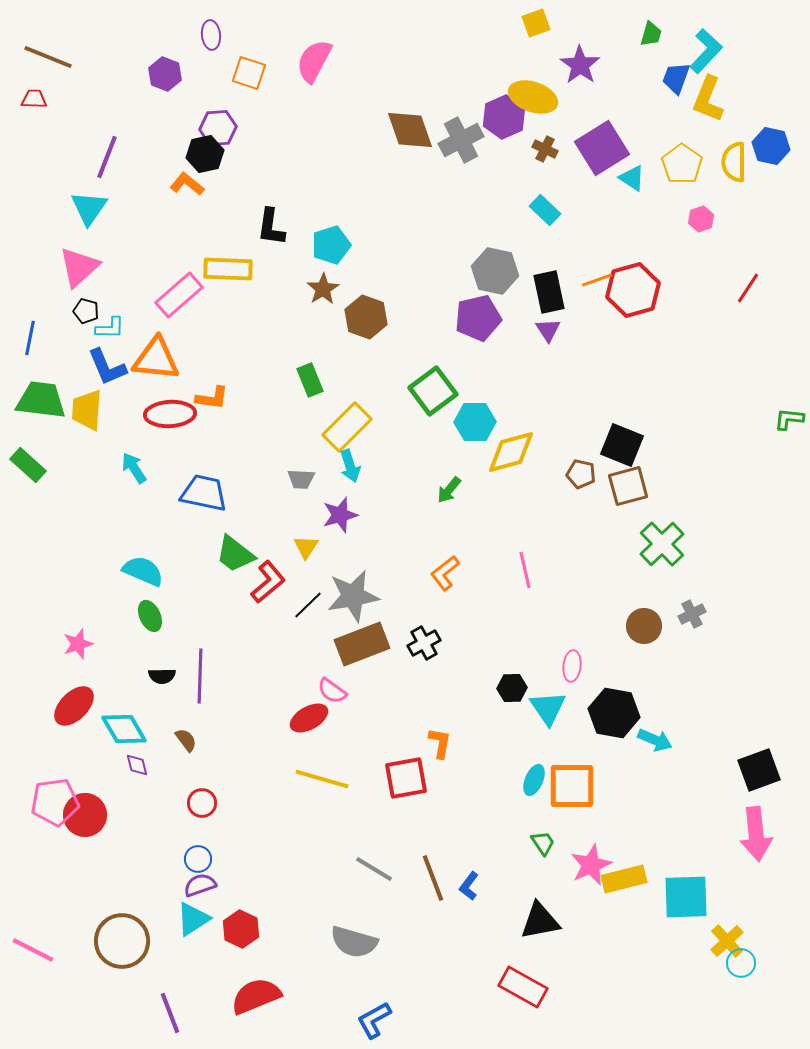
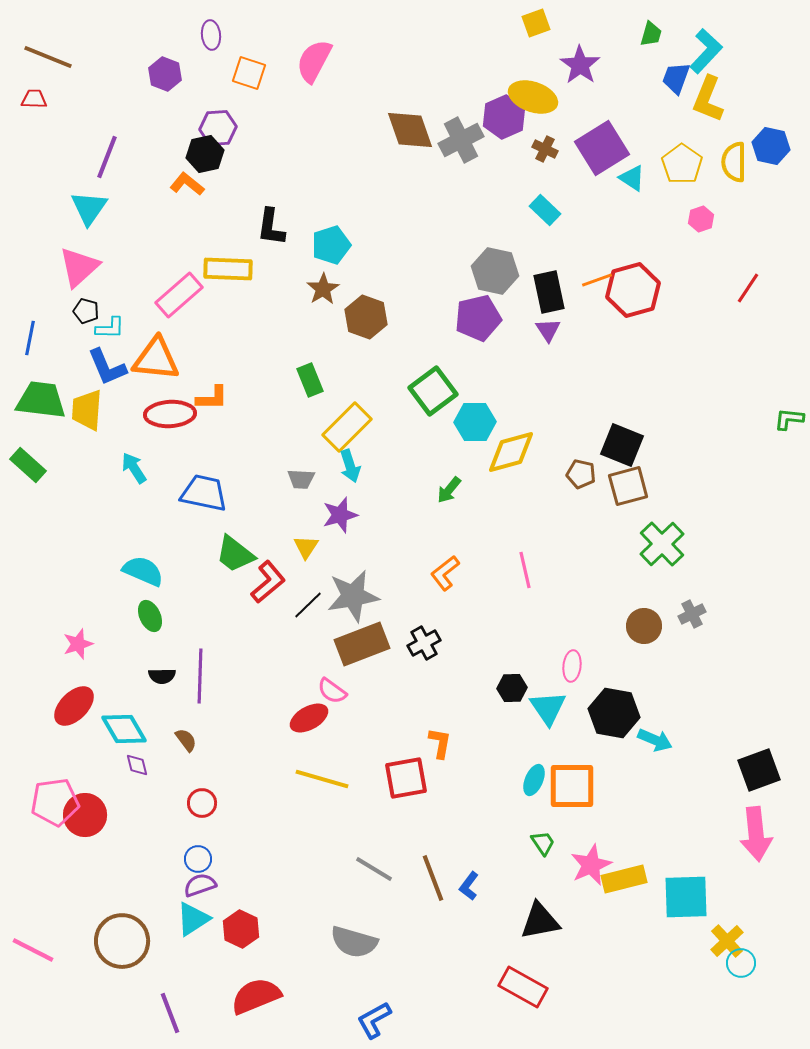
orange L-shape at (212, 398): rotated 8 degrees counterclockwise
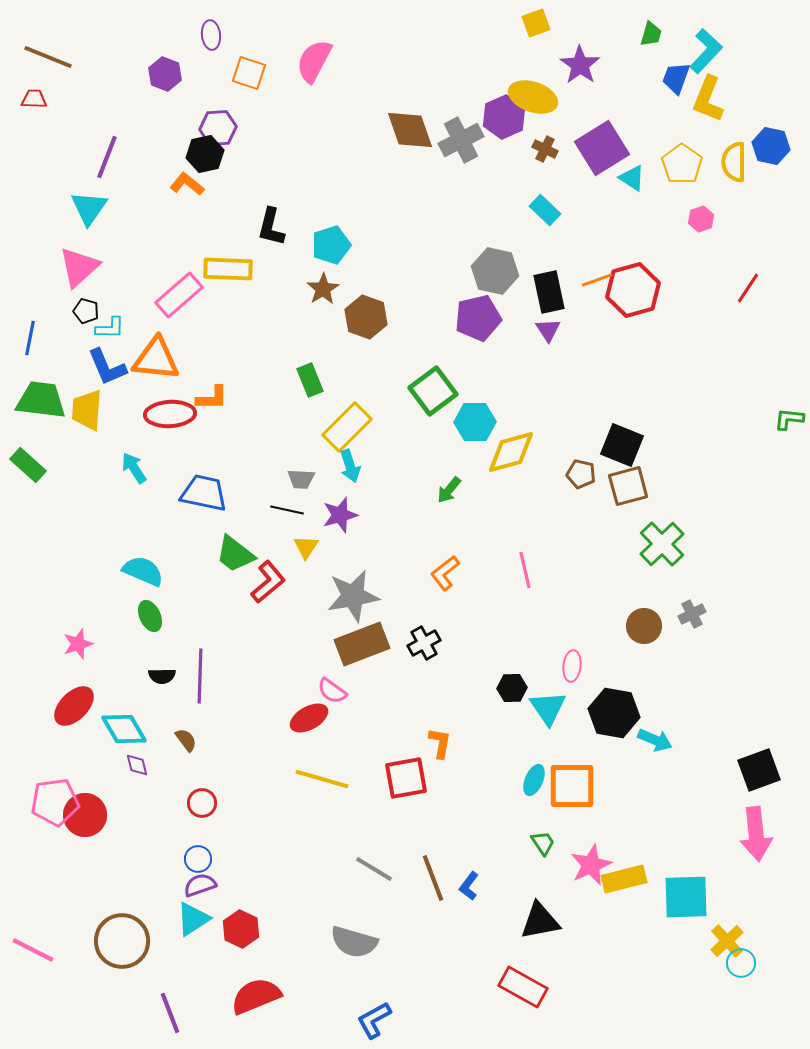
black L-shape at (271, 227): rotated 6 degrees clockwise
black line at (308, 605): moved 21 px left, 95 px up; rotated 56 degrees clockwise
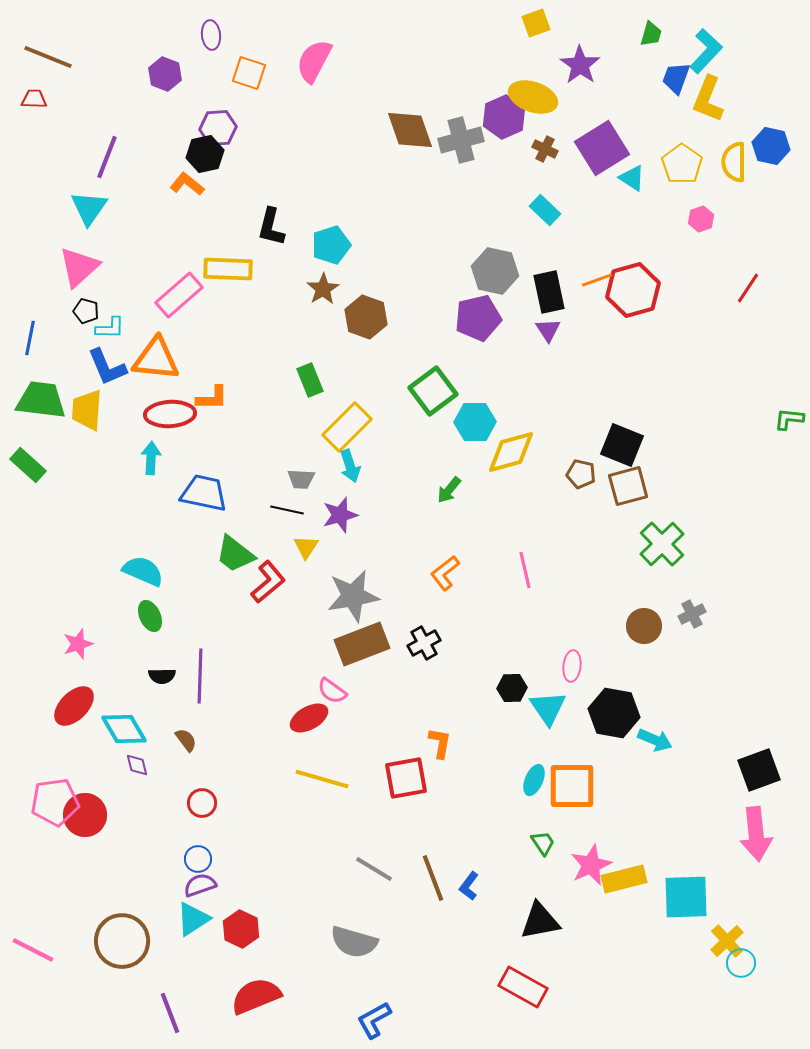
gray cross at (461, 140): rotated 12 degrees clockwise
cyan arrow at (134, 468): moved 17 px right, 10 px up; rotated 36 degrees clockwise
